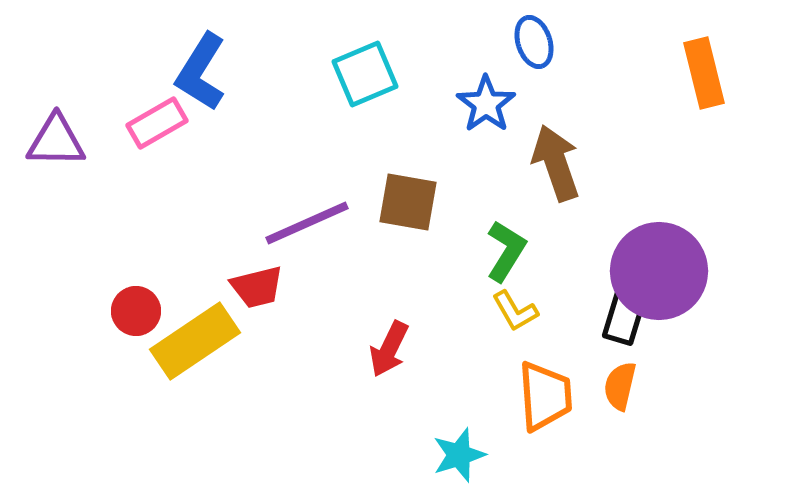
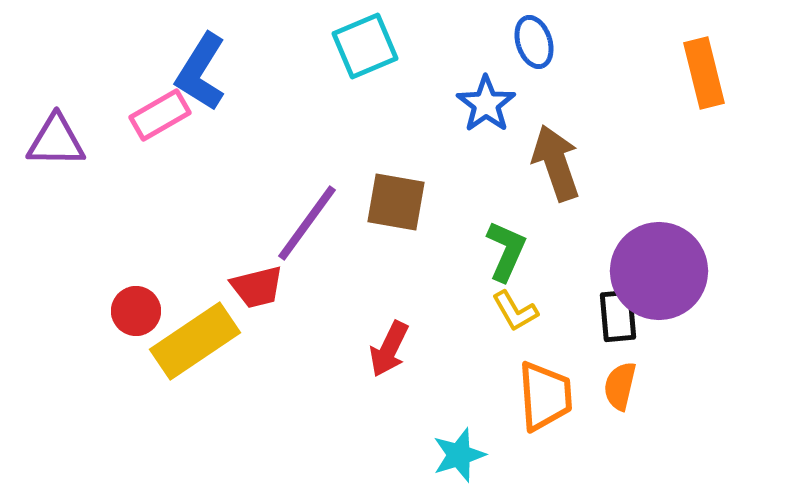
cyan square: moved 28 px up
pink rectangle: moved 3 px right, 8 px up
brown square: moved 12 px left
purple line: rotated 30 degrees counterclockwise
green L-shape: rotated 8 degrees counterclockwise
black rectangle: moved 6 px left, 2 px up; rotated 22 degrees counterclockwise
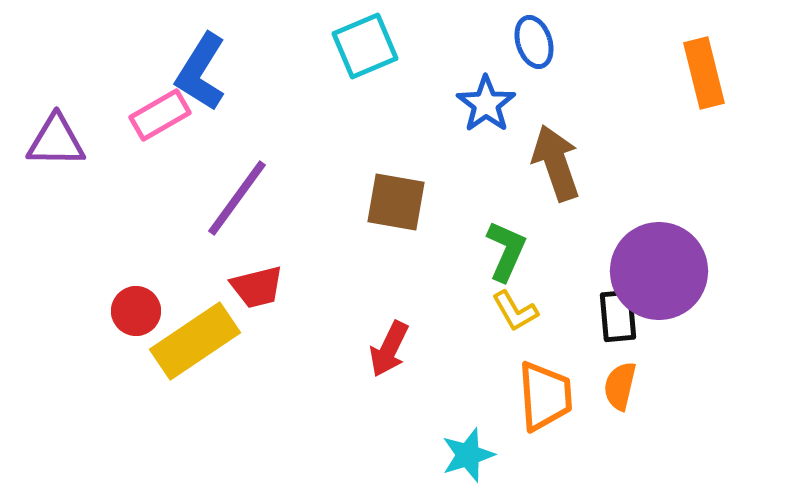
purple line: moved 70 px left, 25 px up
cyan star: moved 9 px right
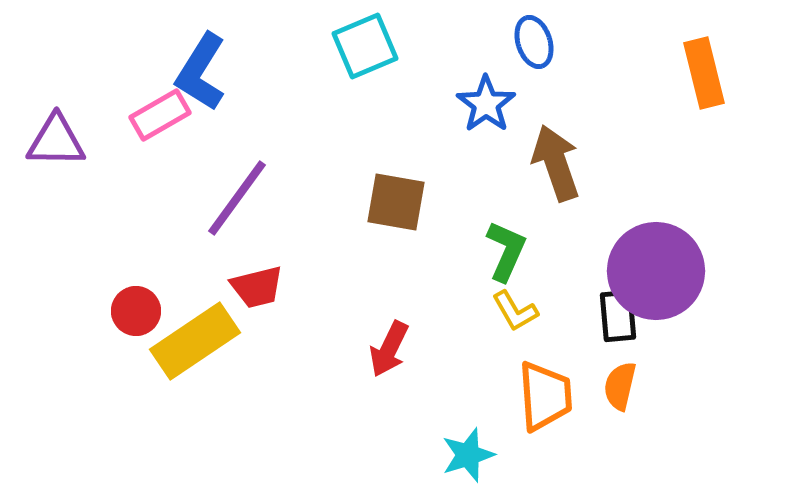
purple circle: moved 3 px left
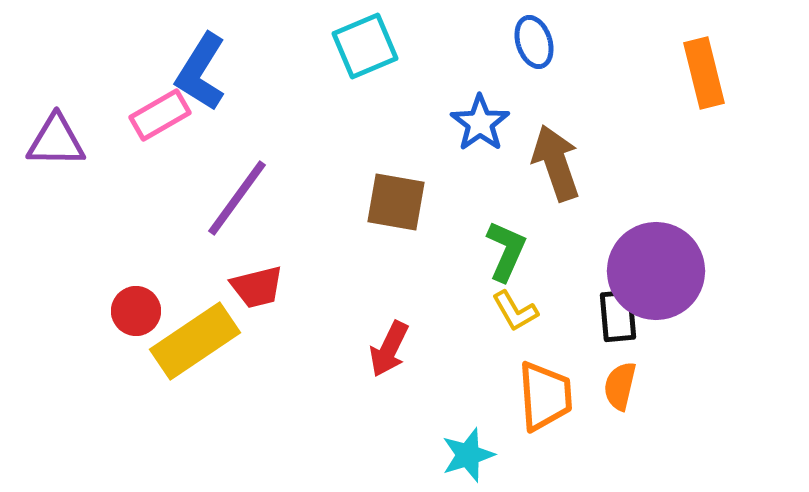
blue star: moved 6 px left, 19 px down
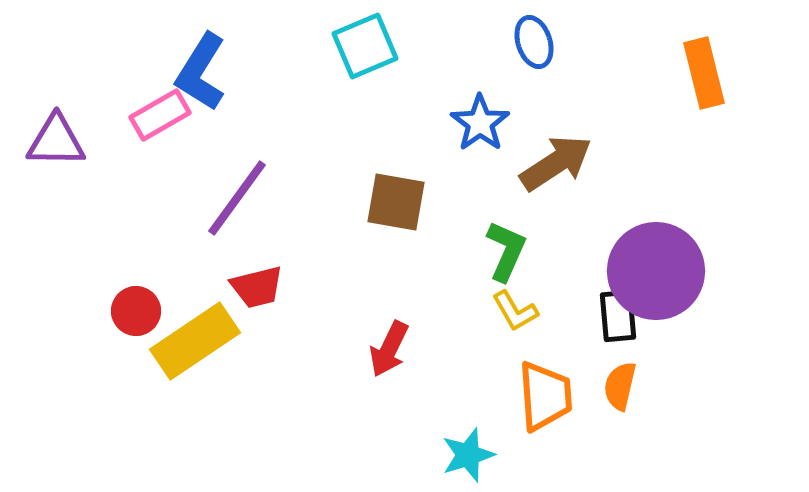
brown arrow: rotated 76 degrees clockwise
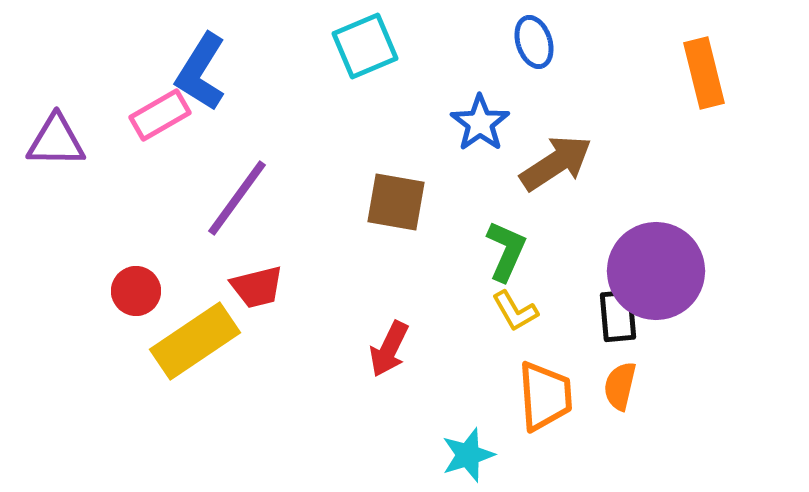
red circle: moved 20 px up
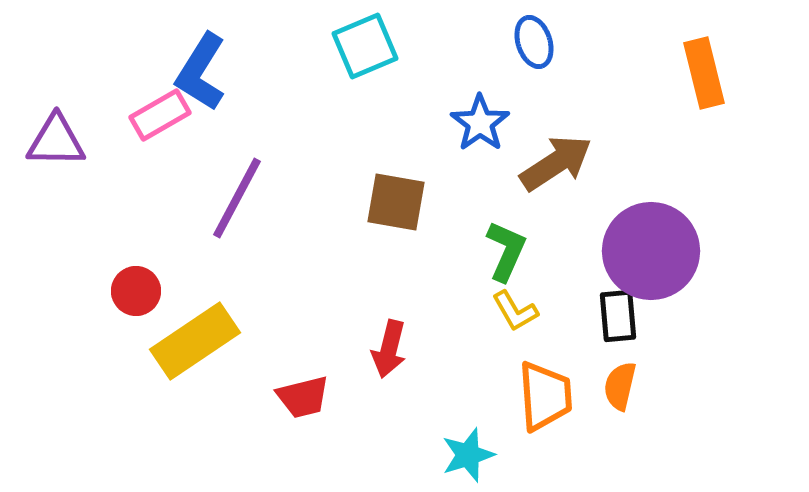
purple line: rotated 8 degrees counterclockwise
purple circle: moved 5 px left, 20 px up
red trapezoid: moved 46 px right, 110 px down
red arrow: rotated 12 degrees counterclockwise
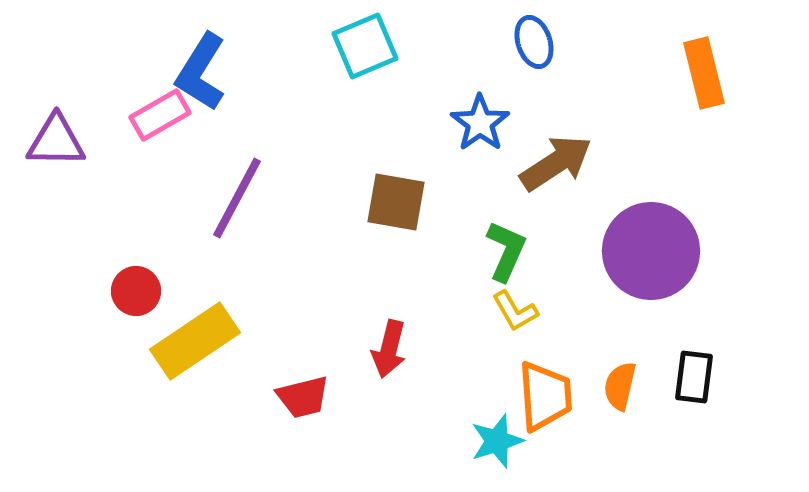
black rectangle: moved 76 px right, 61 px down; rotated 12 degrees clockwise
cyan star: moved 29 px right, 14 px up
